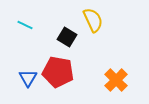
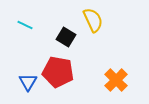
black square: moved 1 px left
blue triangle: moved 4 px down
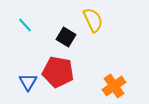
cyan line: rotated 21 degrees clockwise
orange cross: moved 2 px left, 6 px down; rotated 10 degrees clockwise
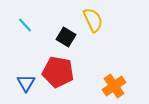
blue triangle: moved 2 px left, 1 px down
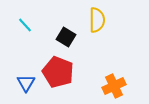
yellow semicircle: moved 4 px right; rotated 25 degrees clockwise
red pentagon: rotated 12 degrees clockwise
orange cross: rotated 10 degrees clockwise
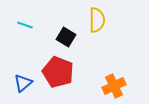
cyan line: rotated 28 degrees counterclockwise
blue triangle: moved 3 px left; rotated 18 degrees clockwise
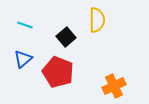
black square: rotated 18 degrees clockwise
blue triangle: moved 24 px up
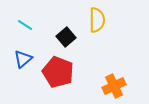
cyan line: rotated 14 degrees clockwise
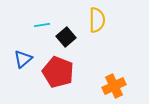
cyan line: moved 17 px right; rotated 42 degrees counterclockwise
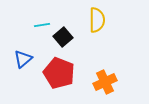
black square: moved 3 px left
red pentagon: moved 1 px right, 1 px down
orange cross: moved 9 px left, 4 px up
